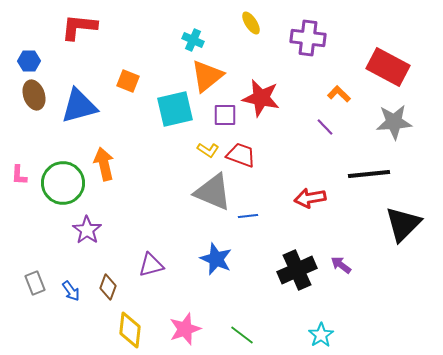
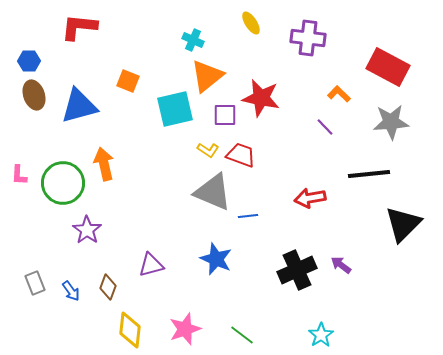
gray star: moved 3 px left
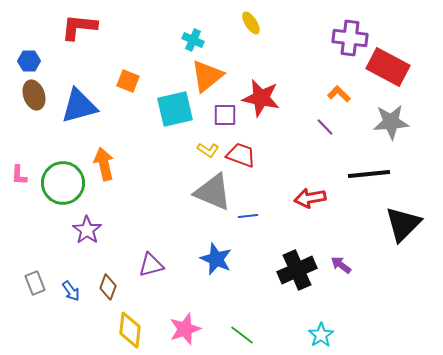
purple cross: moved 42 px right
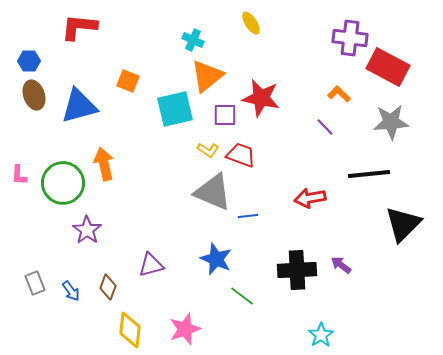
black cross: rotated 21 degrees clockwise
green line: moved 39 px up
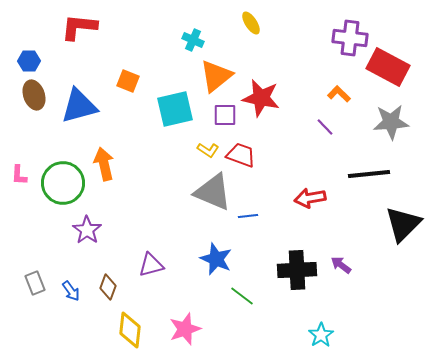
orange triangle: moved 9 px right
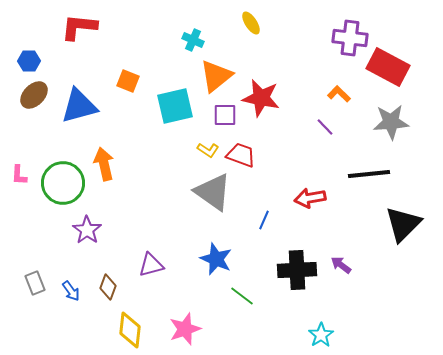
brown ellipse: rotated 64 degrees clockwise
cyan square: moved 3 px up
gray triangle: rotated 12 degrees clockwise
blue line: moved 16 px right, 4 px down; rotated 60 degrees counterclockwise
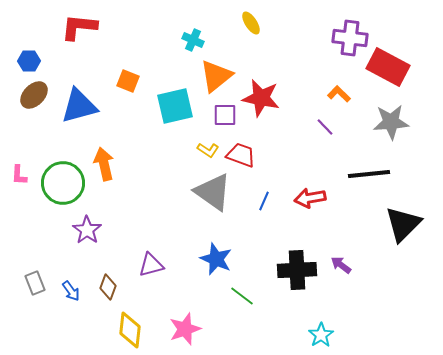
blue line: moved 19 px up
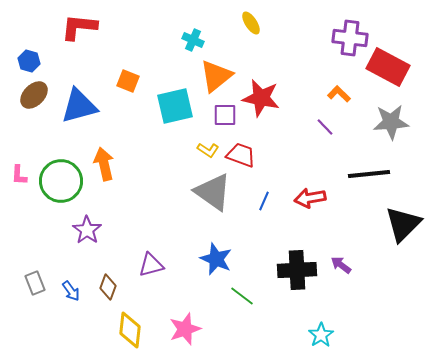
blue hexagon: rotated 15 degrees clockwise
green circle: moved 2 px left, 2 px up
